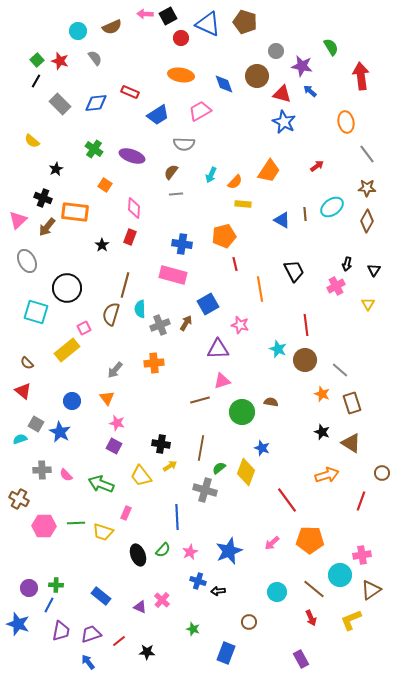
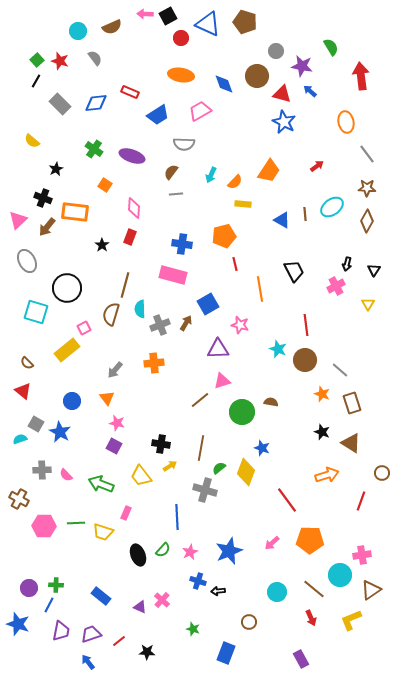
brown line at (200, 400): rotated 24 degrees counterclockwise
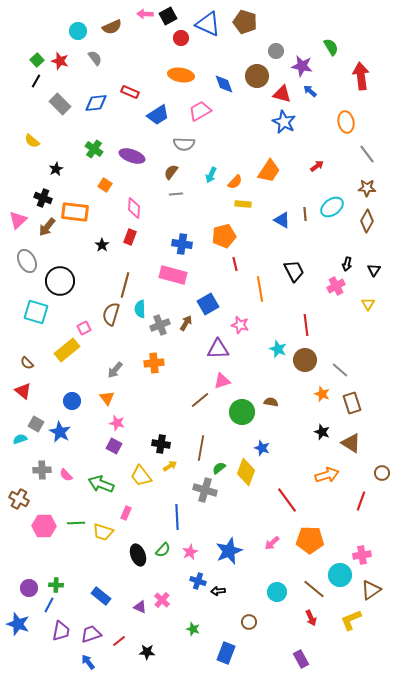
black circle at (67, 288): moved 7 px left, 7 px up
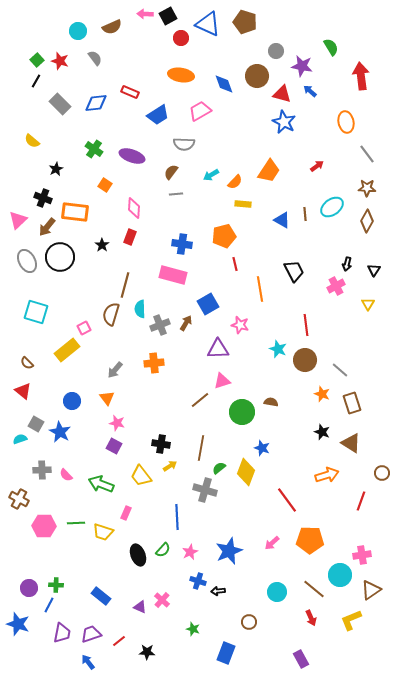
cyan arrow at (211, 175): rotated 35 degrees clockwise
black circle at (60, 281): moved 24 px up
purple trapezoid at (61, 631): moved 1 px right, 2 px down
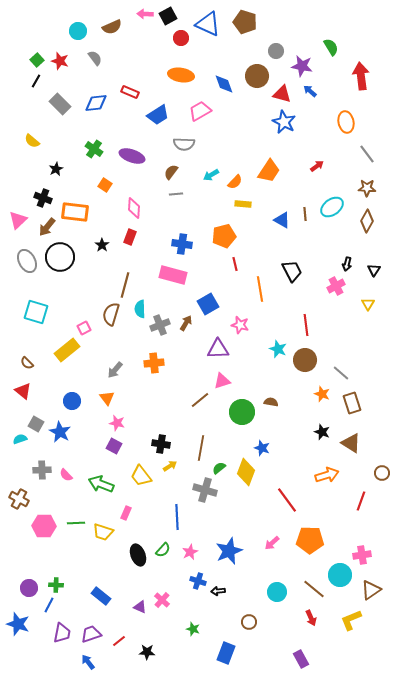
black trapezoid at (294, 271): moved 2 px left
gray line at (340, 370): moved 1 px right, 3 px down
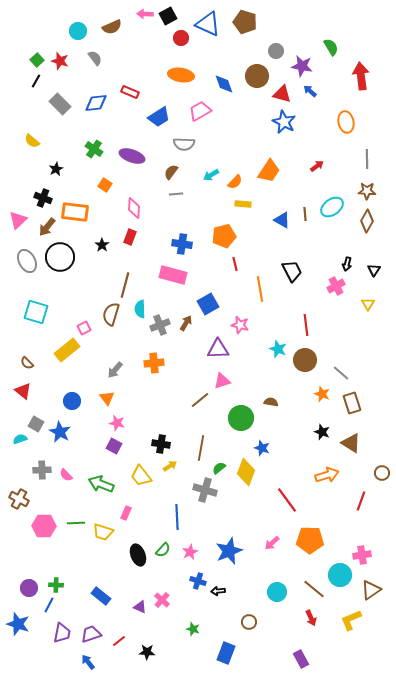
blue trapezoid at (158, 115): moved 1 px right, 2 px down
gray line at (367, 154): moved 5 px down; rotated 36 degrees clockwise
brown star at (367, 188): moved 3 px down
green circle at (242, 412): moved 1 px left, 6 px down
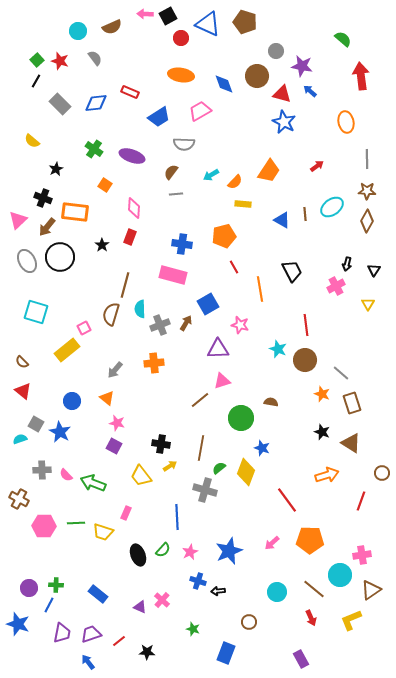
green semicircle at (331, 47): moved 12 px right, 8 px up; rotated 18 degrees counterclockwise
red line at (235, 264): moved 1 px left, 3 px down; rotated 16 degrees counterclockwise
brown semicircle at (27, 363): moved 5 px left, 1 px up
orange triangle at (107, 398): rotated 14 degrees counterclockwise
green arrow at (101, 484): moved 8 px left, 1 px up
blue rectangle at (101, 596): moved 3 px left, 2 px up
